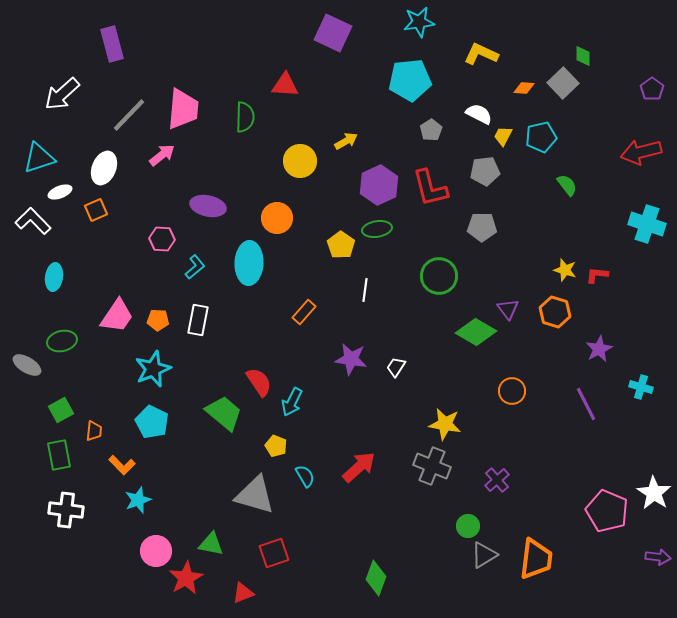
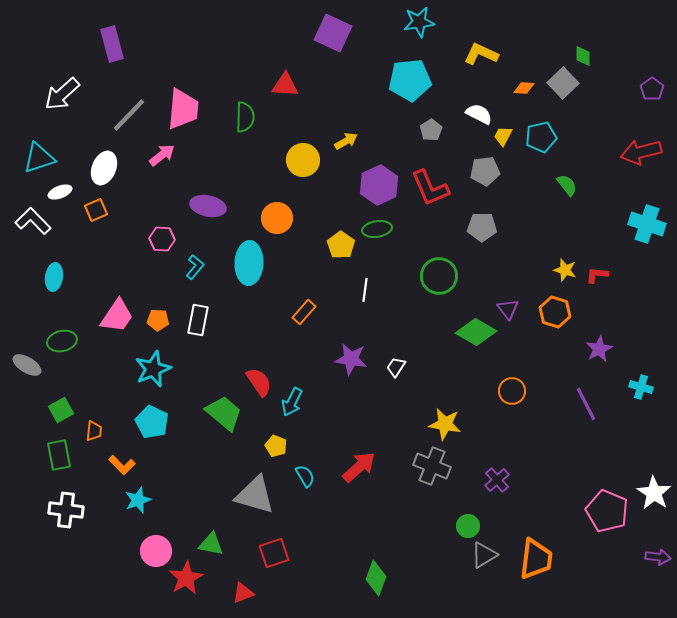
yellow circle at (300, 161): moved 3 px right, 1 px up
red L-shape at (430, 188): rotated 9 degrees counterclockwise
cyan L-shape at (195, 267): rotated 10 degrees counterclockwise
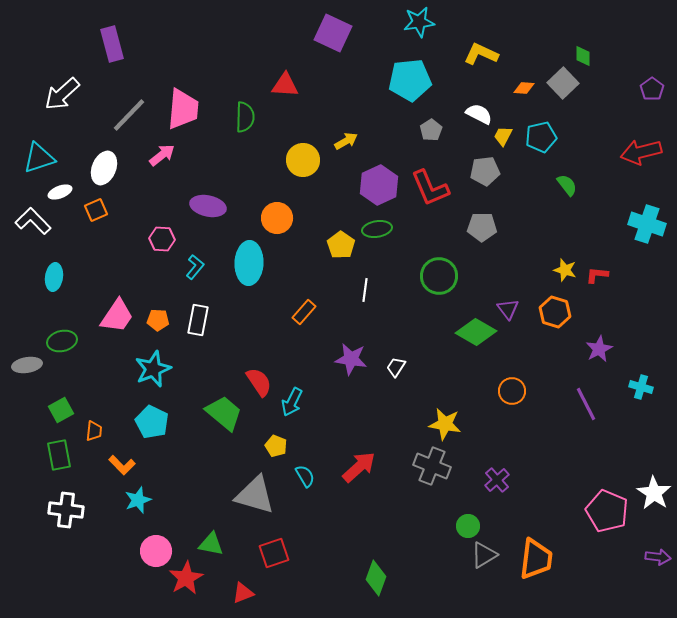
gray ellipse at (27, 365): rotated 40 degrees counterclockwise
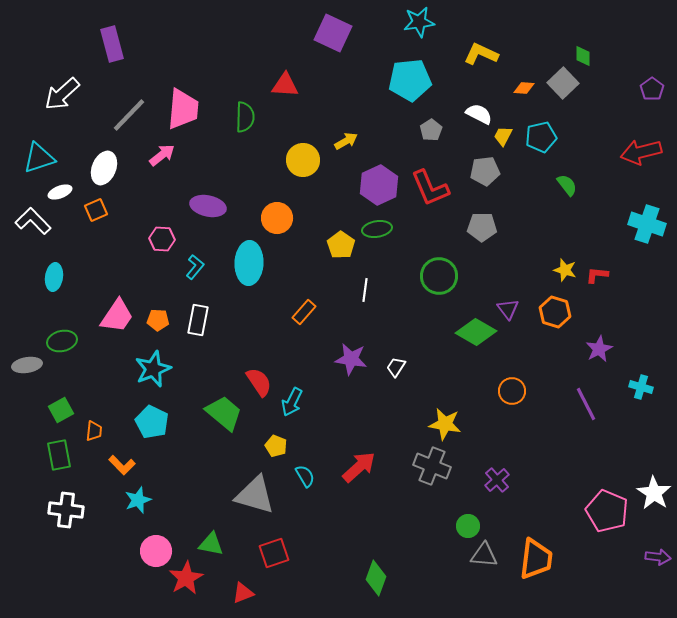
gray triangle at (484, 555): rotated 36 degrees clockwise
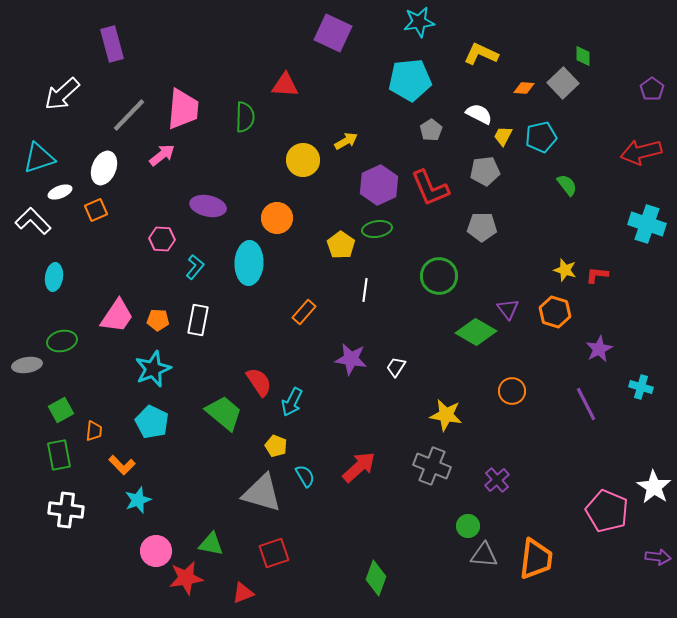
yellow star at (445, 424): moved 1 px right, 9 px up
white star at (654, 493): moved 6 px up
gray triangle at (255, 495): moved 7 px right, 2 px up
red star at (186, 578): rotated 20 degrees clockwise
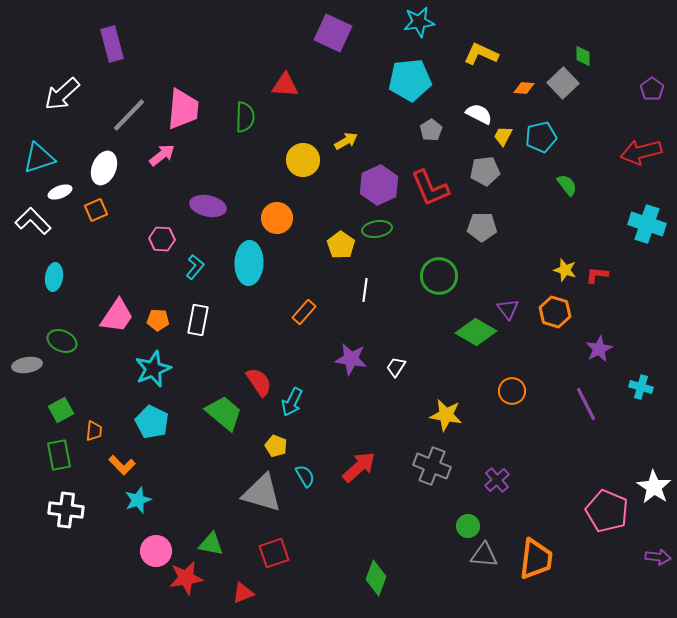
green ellipse at (62, 341): rotated 36 degrees clockwise
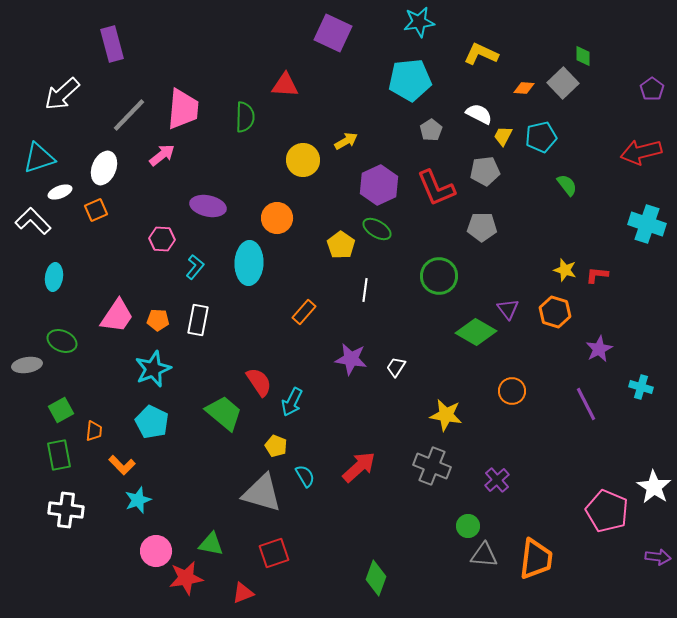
red L-shape at (430, 188): moved 6 px right
green ellipse at (377, 229): rotated 40 degrees clockwise
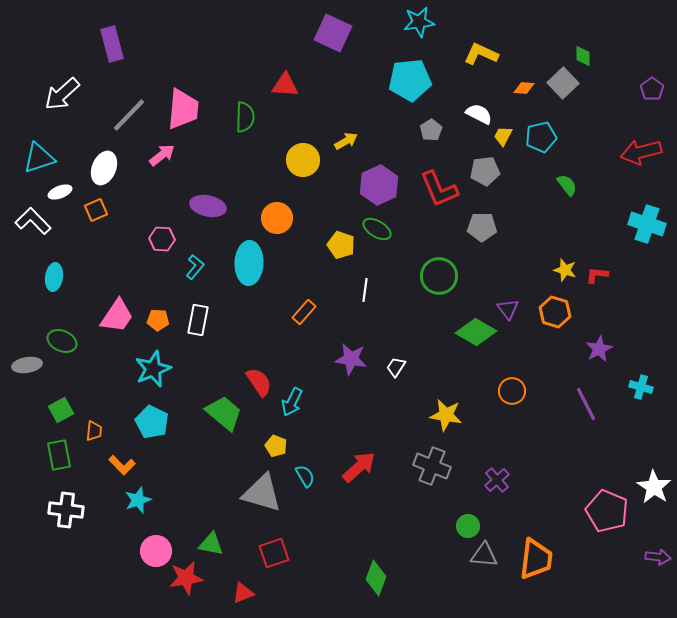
red L-shape at (436, 188): moved 3 px right, 1 px down
yellow pentagon at (341, 245): rotated 16 degrees counterclockwise
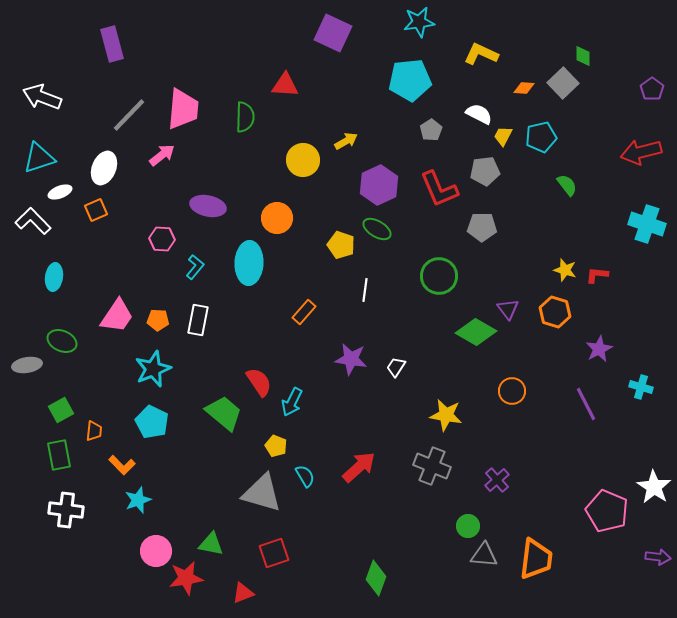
white arrow at (62, 94): moved 20 px left, 3 px down; rotated 63 degrees clockwise
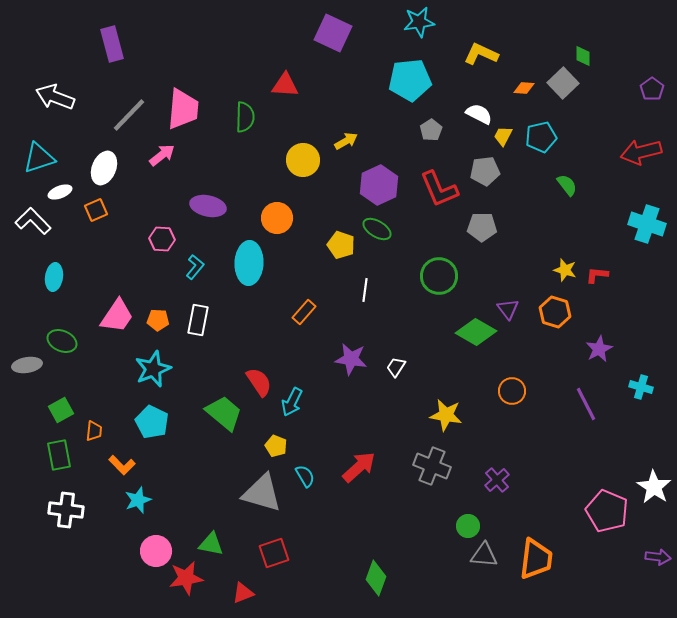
white arrow at (42, 97): moved 13 px right
